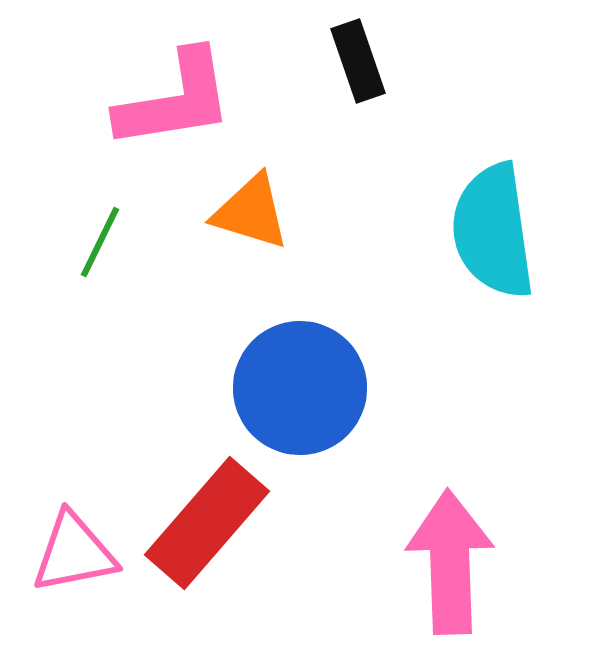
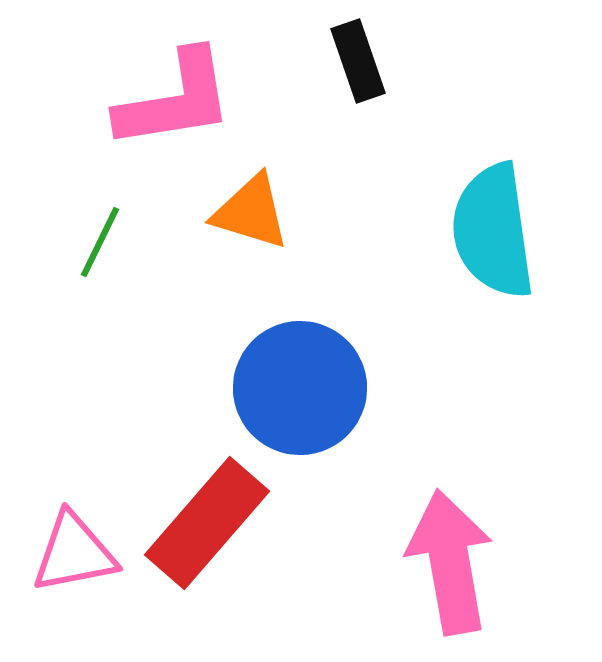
pink arrow: rotated 8 degrees counterclockwise
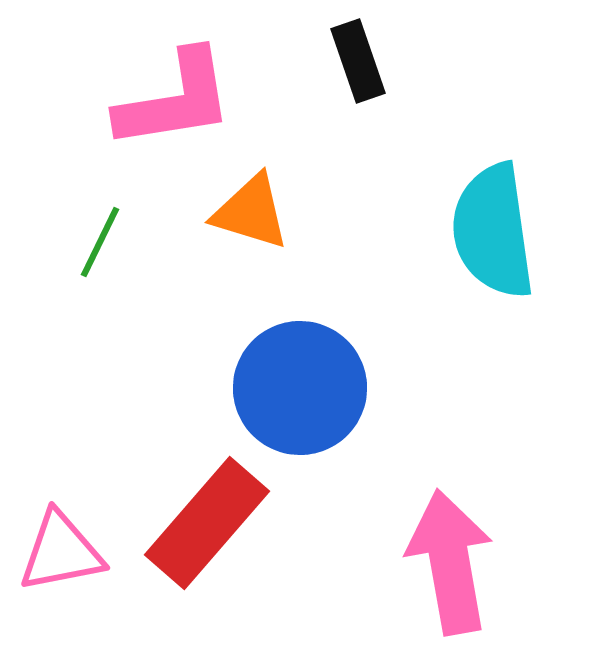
pink triangle: moved 13 px left, 1 px up
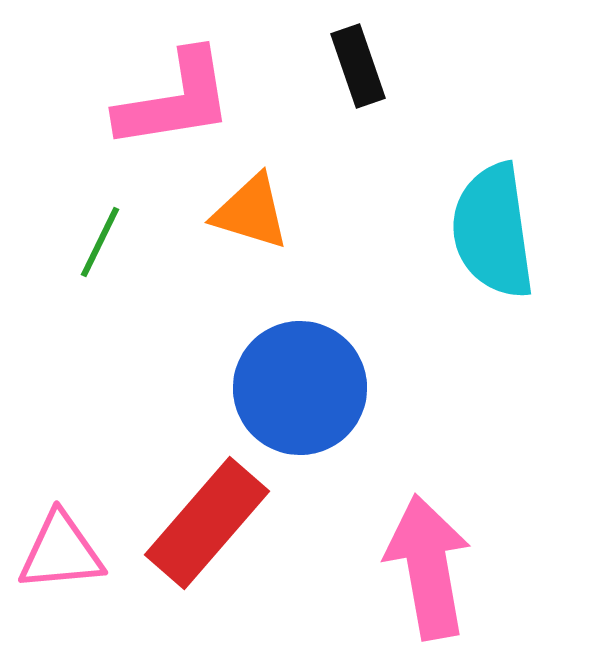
black rectangle: moved 5 px down
pink triangle: rotated 6 degrees clockwise
pink arrow: moved 22 px left, 5 px down
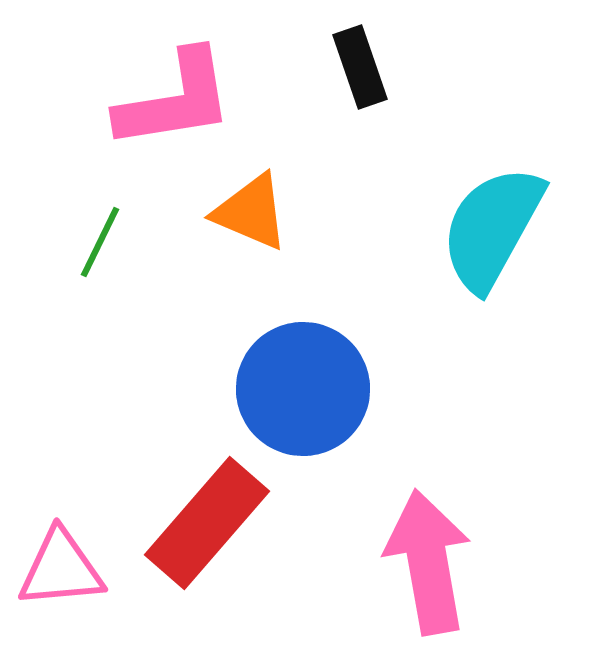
black rectangle: moved 2 px right, 1 px down
orange triangle: rotated 6 degrees clockwise
cyan semicircle: moved 1 px left, 3 px up; rotated 37 degrees clockwise
blue circle: moved 3 px right, 1 px down
pink triangle: moved 17 px down
pink arrow: moved 5 px up
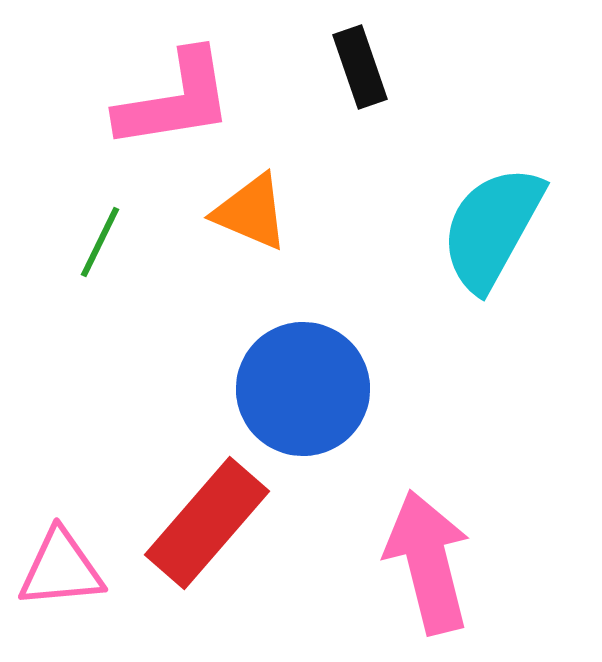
pink arrow: rotated 4 degrees counterclockwise
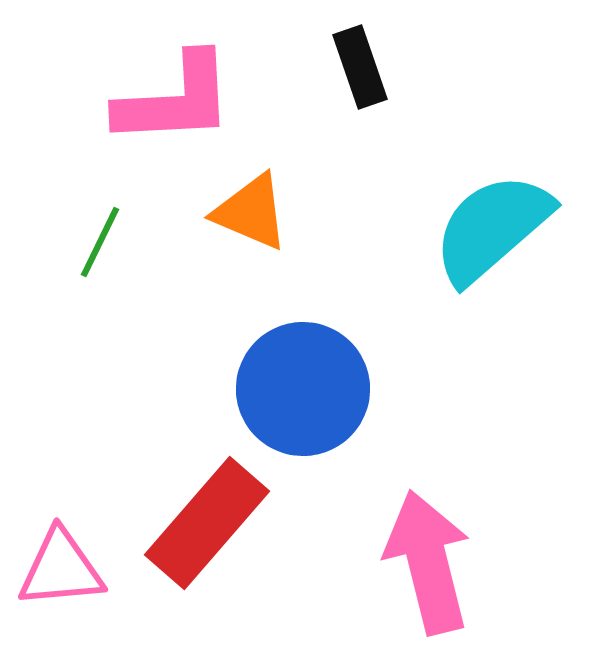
pink L-shape: rotated 6 degrees clockwise
cyan semicircle: rotated 20 degrees clockwise
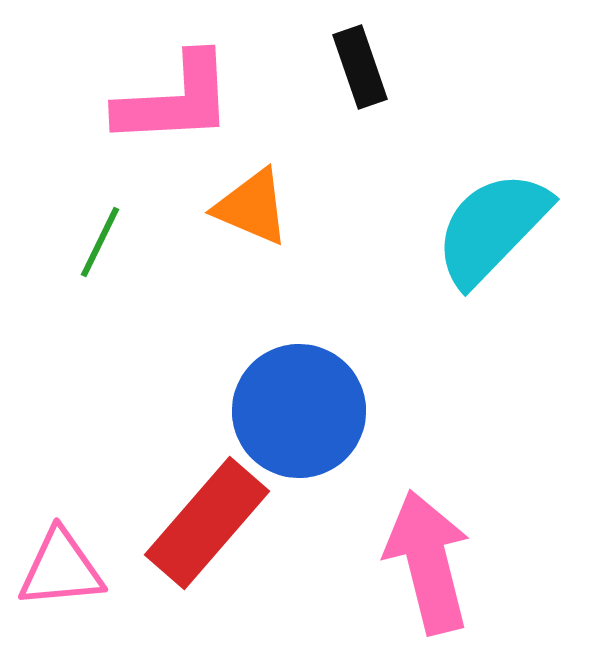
orange triangle: moved 1 px right, 5 px up
cyan semicircle: rotated 5 degrees counterclockwise
blue circle: moved 4 px left, 22 px down
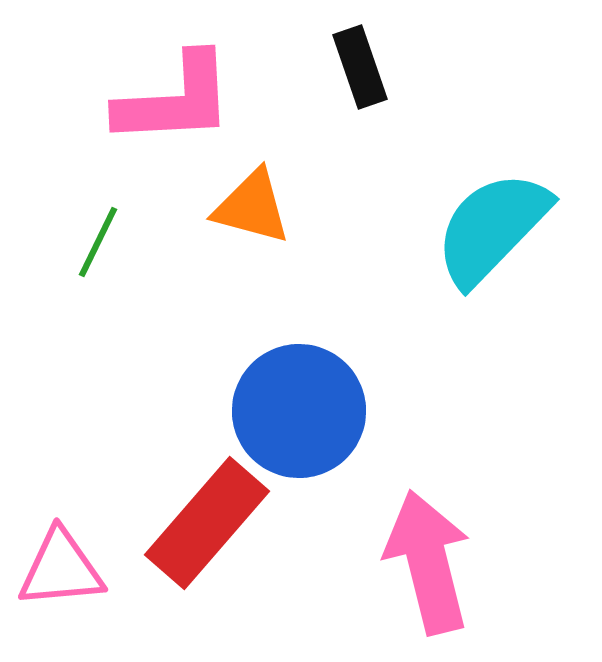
orange triangle: rotated 8 degrees counterclockwise
green line: moved 2 px left
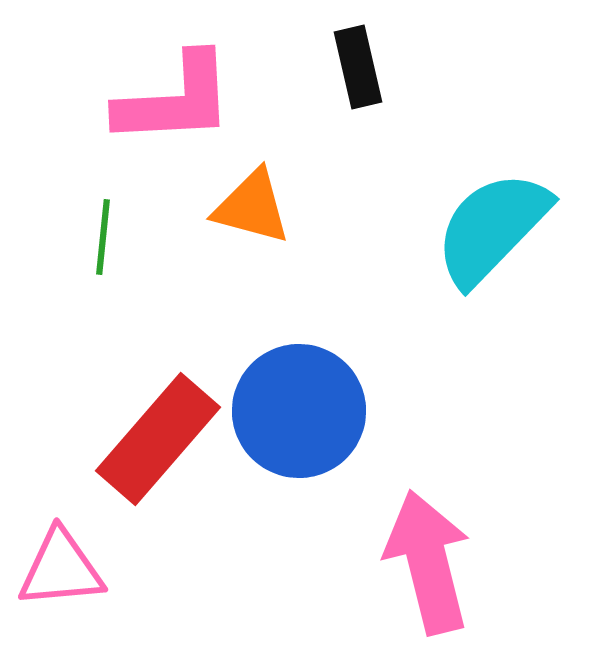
black rectangle: moved 2 px left; rotated 6 degrees clockwise
green line: moved 5 px right, 5 px up; rotated 20 degrees counterclockwise
red rectangle: moved 49 px left, 84 px up
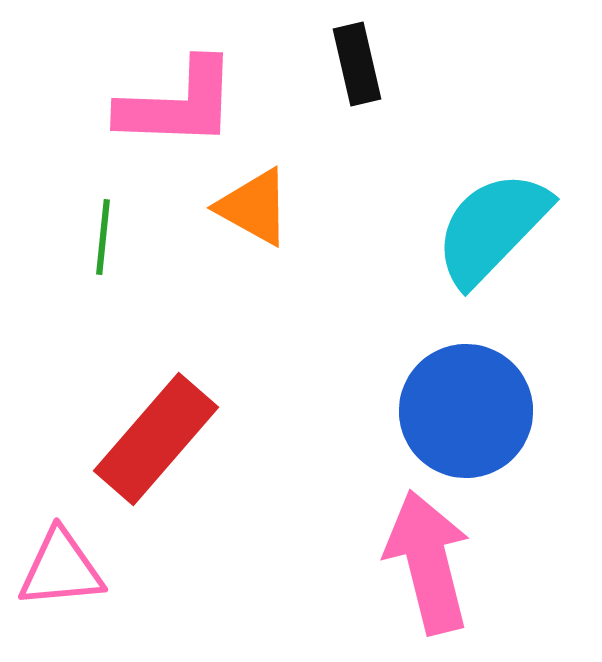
black rectangle: moved 1 px left, 3 px up
pink L-shape: moved 3 px right, 4 px down; rotated 5 degrees clockwise
orange triangle: moved 2 px right; rotated 14 degrees clockwise
blue circle: moved 167 px right
red rectangle: moved 2 px left
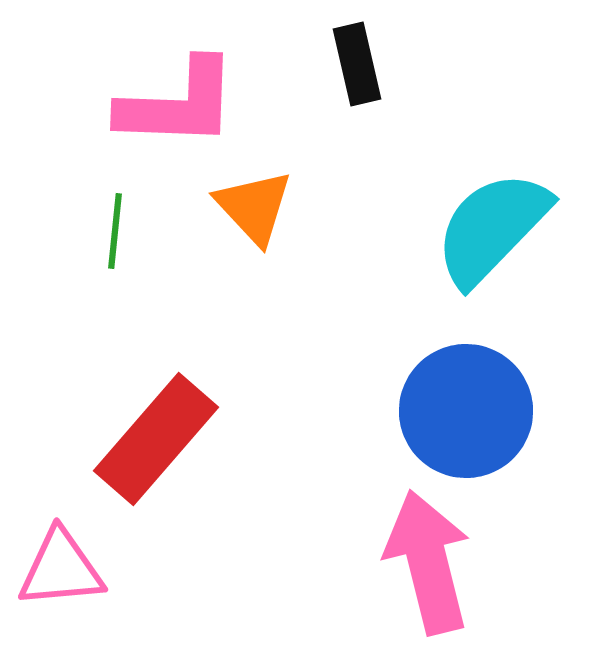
orange triangle: rotated 18 degrees clockwise
green line: moved 12 px right, 6 px up
